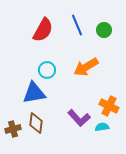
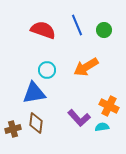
red semicircle: rotated 100 degrees counterclockwise
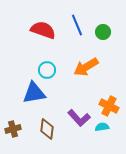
green circle: moved 1 px left, 2 px down
brown diamond: moved 11 px right, 6 px down
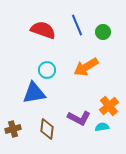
orange cross: rotated 24 degrees clockwise
purple L-shape: rotated 20 degrees counterclockwise
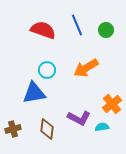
green circle: moved 3 px right, 2 px up
orange arrow: moved 1 px down
orange cross: moved 3 px right, 2 px up
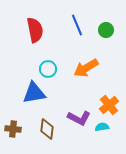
red semicircle: moved 8 px left; rotated 60 degrees clockwise
cyan circle: moved 1 px right, 1 px up
orange cross: moved 3 px left, 1 px down
brown cross: rotated 21 degrees clockwise
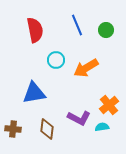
cyan circle: moved 8 px right, 9 px up
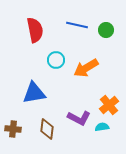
blue line: rotated 55 degrees counterclockwise
